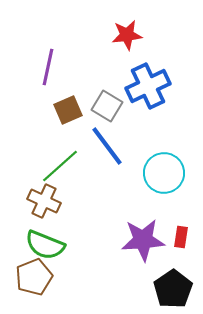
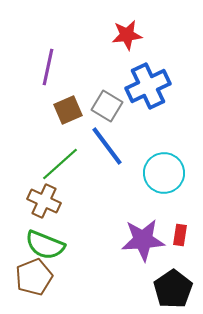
green line: moved 2 px up
red rectangle: moved 1 px left, 2 px up
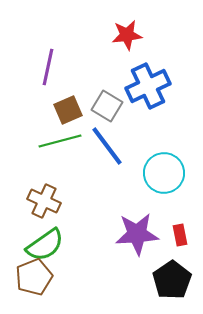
green line: moved 23 px up; rotated 27 degrees clockwise
red rectangle: rotated 20 degrees counterclockwise
purple star: moved 6 px left, 6 px up
green semicircle: rotated 57 degrees counterclockwise
black pentagon: moved 1 px left, 9 px up
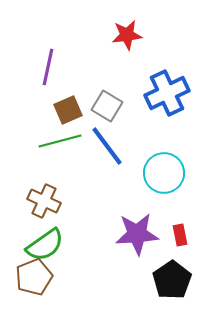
blue cross: moved 19 px right, 7 px down
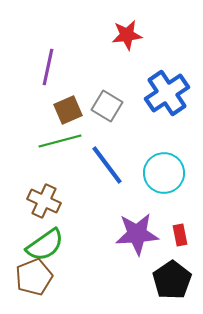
blue cross: rotated 9 degrees counterclockwise
blue line: moved 19 px down
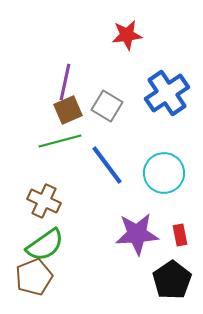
purple line: moved 17 px right, 15 px down
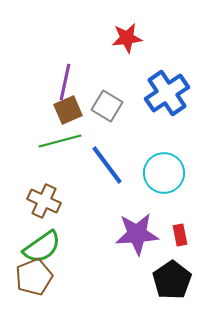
red star: moved 3 px down
green semicircle: moved 3 px left, 2 px down
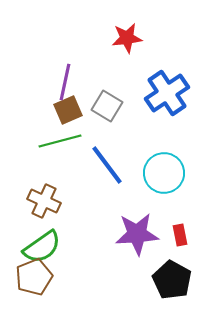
black pentagon: rotated 9 degrees counterclockwise
